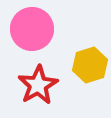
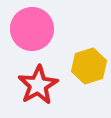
yellow hexagon: moved 1 px left, 1 px down
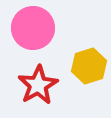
pink circle: moved 1 px right, 1 px up
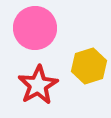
pink circle: moved 2 px right
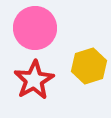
red star: moved 4 px left, 5 px up
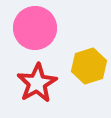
red star: moved 3 px right, 3 px down
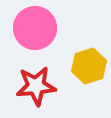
red star: moved 1 px left, 3 px down; rotated 24 degrees clockwise
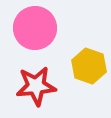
yellow hexagon: rotated 24 degrees counterclockwise
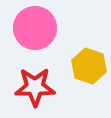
red star: moved 1 px left, 1 px down; rotated 6 degrees clockwise
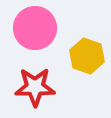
yellow hexagon: moved 2 px left, 10 px up
